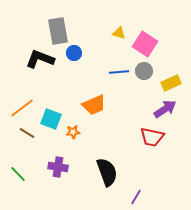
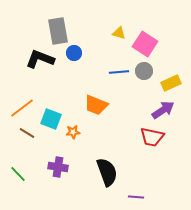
orange trapezoid: moved 2 px right; rotated 45 degrees clockwise
purple arrow: moved 2 px left, 1 px down
purple line: rotated 63 degrees clockwise
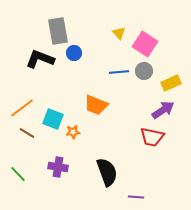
yellow triangle: rotated 32 degrees clockwise
cyan square: moved 2 px right
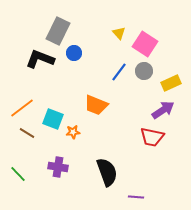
gray rectangle: rotated 36 degrees clockwise
blue line: rotated 48 degrees counterclockwise
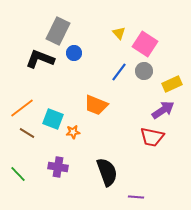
yellow rectangle: moved 1 px right, 1 px down
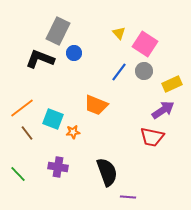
brown line: rotated 21 degrees clockwise
purple line: moved 8 px left
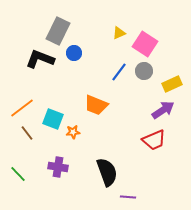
yellow triangle: rotated 48 degrees clockwise
red trapezoid: moved 2 px right, 3 px down; rotated 35 degrees counterclockwise
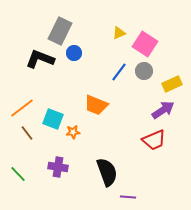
gray rectangle: moved 2 px right
